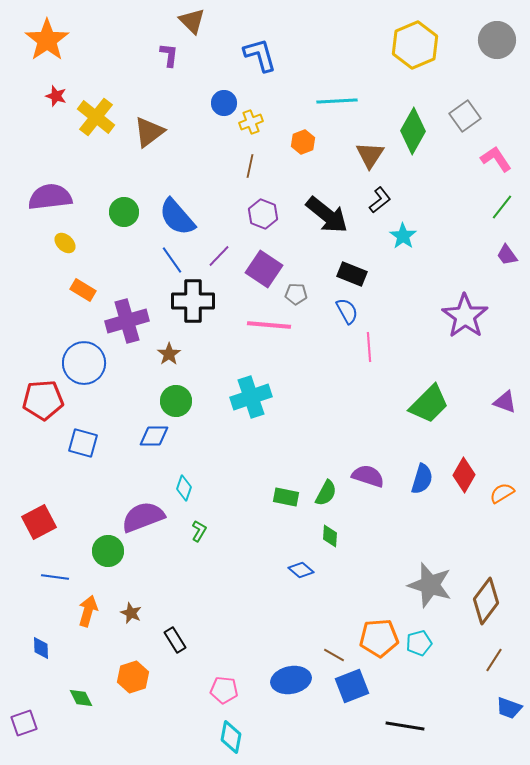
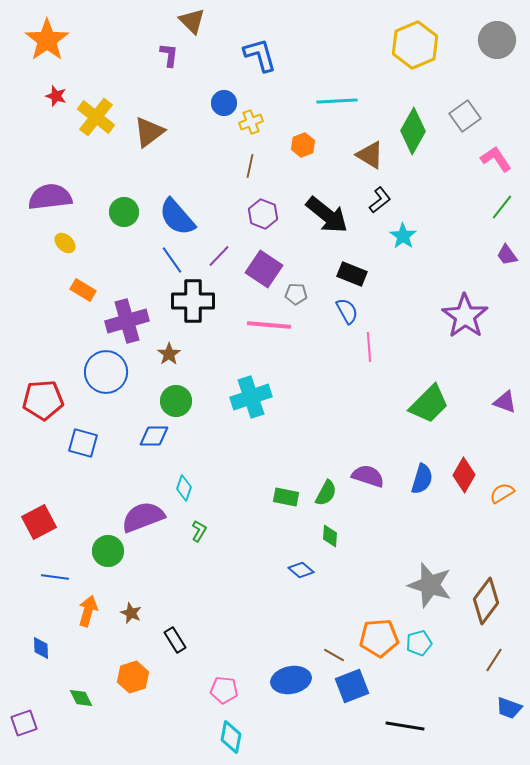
orange hexagon at (303, 142): moved 3 px down
brown triangle at (370, 155): rotated 32 degrees counterclockwise
blue circle at (84, 363): moved 22 px right, 9 px down
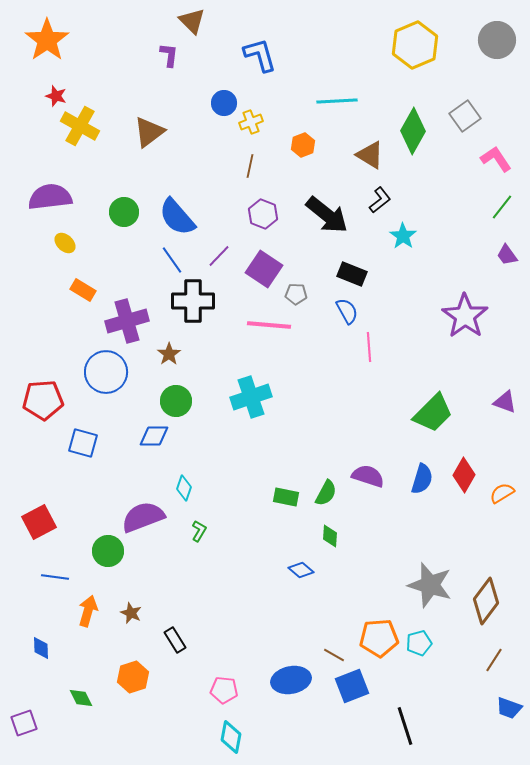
yellow cross at (96, 117): moved 16 px left, 9 px down; rotated 9 degrees counterclockwise
green trapezoid at (429, 404): moved 4 px right, 9 px down
black line at (405, 726): rotated 63 degrees clockwise
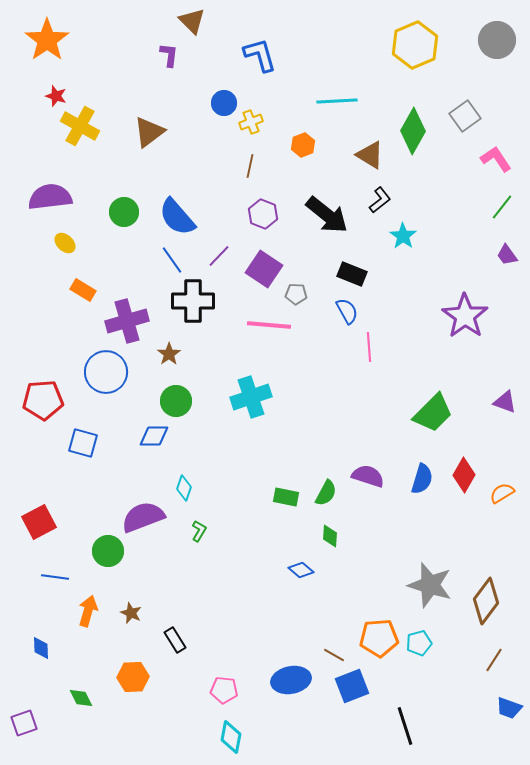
orange hexagon at (133, 677): rotated 16 degrees clockwise
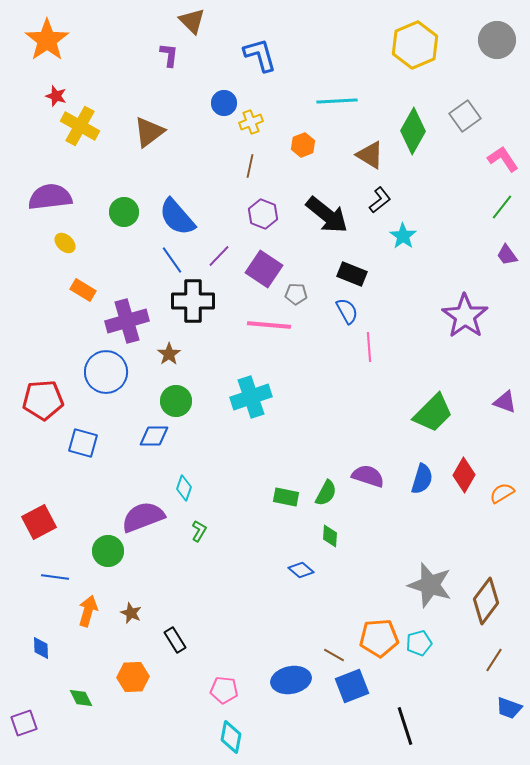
pink L-shape at (496, 159): moved 7 px right
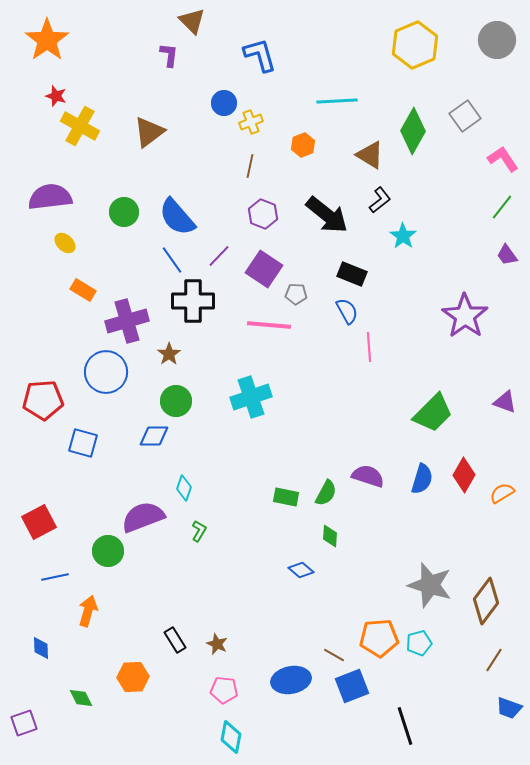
blue line at (55, 577): rotated 20 degrees counterclockwise
brown star at (131, 613): moved 86 px right, 31 px down
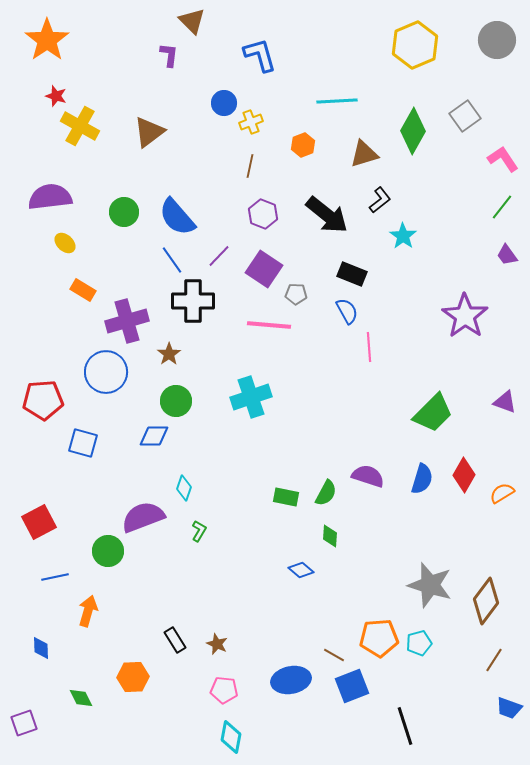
brown triangle at (370, 155): moved 6 px left, 1 px up; rotated 48 degrees counterclockwise
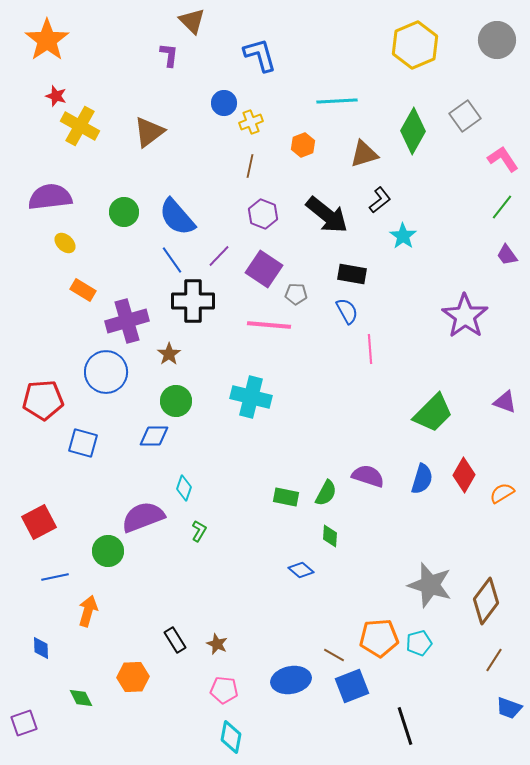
black rectangle at (352, 274): rotated 12 degrees counterclockwise
pink line at (369, 347): moved 1 px right, 2 px down
cyan cross at (251, 397): rotated 33 degrees clockwise
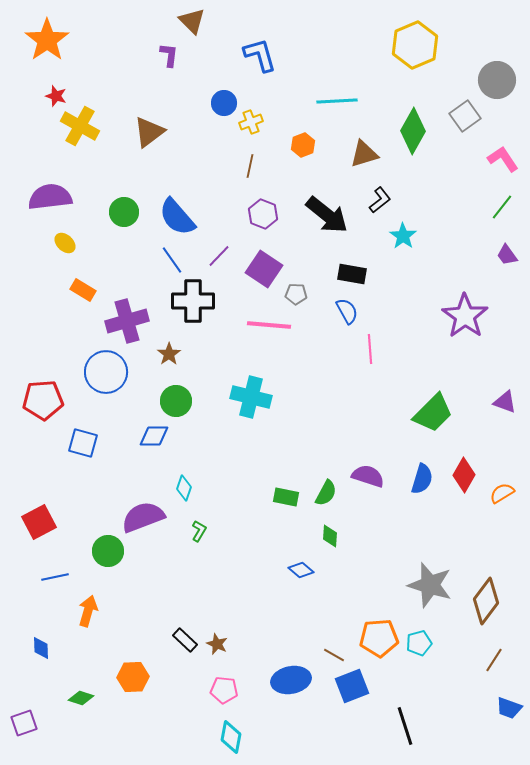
gray circle at (497, 40): moved 40 px down
black rectangle at (175, 640): moved 10 px right; rotated 15 degrees counterclockwise
green diamond at (81, 698): rotated 45 degrees counterclockwise
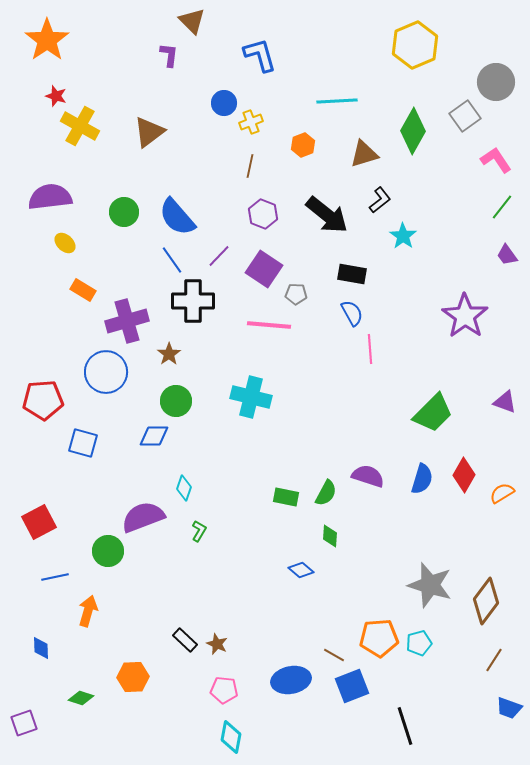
gray circle at (497, 80): moved 1 px left, 2 px down
pink L-shape at (503, 159): moved 7 px left, 1 px down
blue semicircle at (347, 311): moved 5 px right, 2 px down
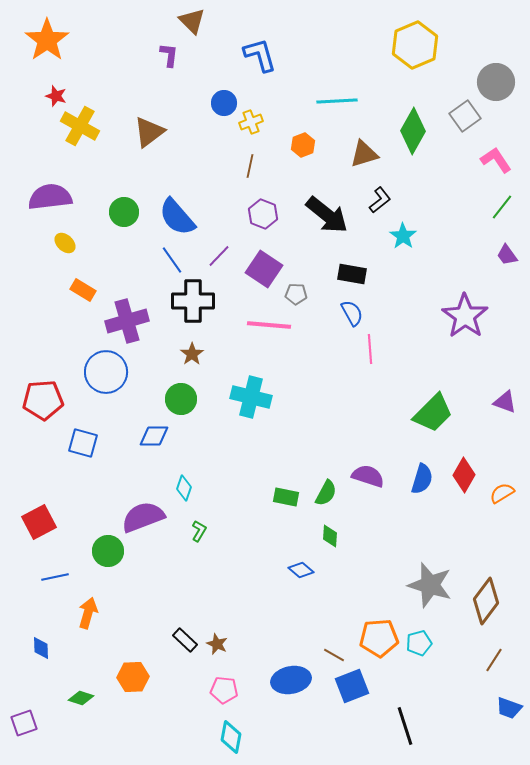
brown star at (169, 354): moved 23 px right
green circle at (176, 401): moved 5 px right, 2 px up
orange arrow at (88, 611): moved 2 px down
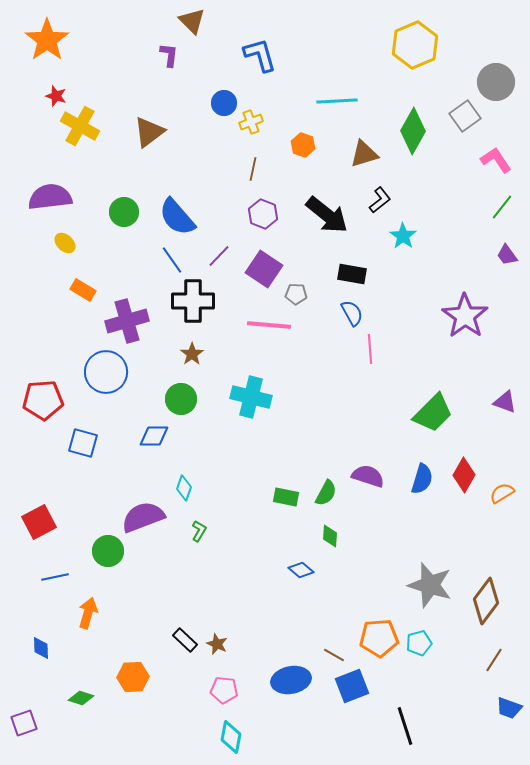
orange hexagon at (303, 145): rotated 20 degrees counterclockwise
brown line at (250, 166): moved 3 px right, 3 px down
